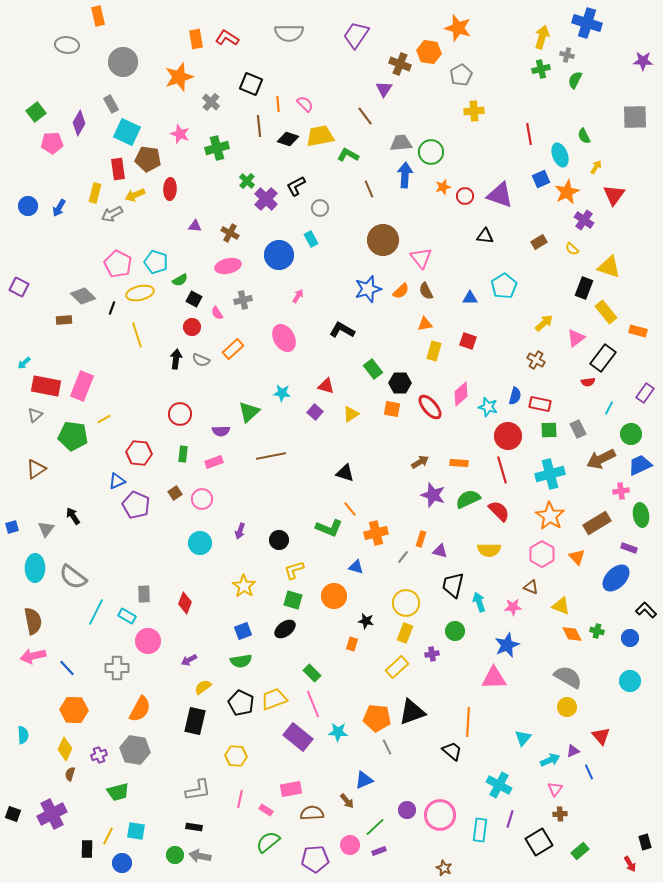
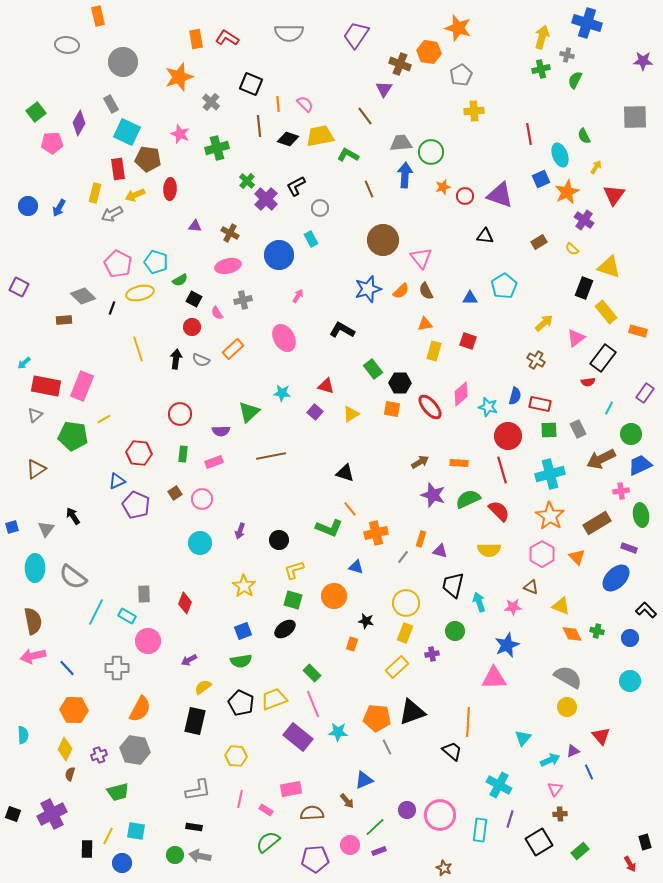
yellow line at (137, 335): moved 1 px right, 14 px down
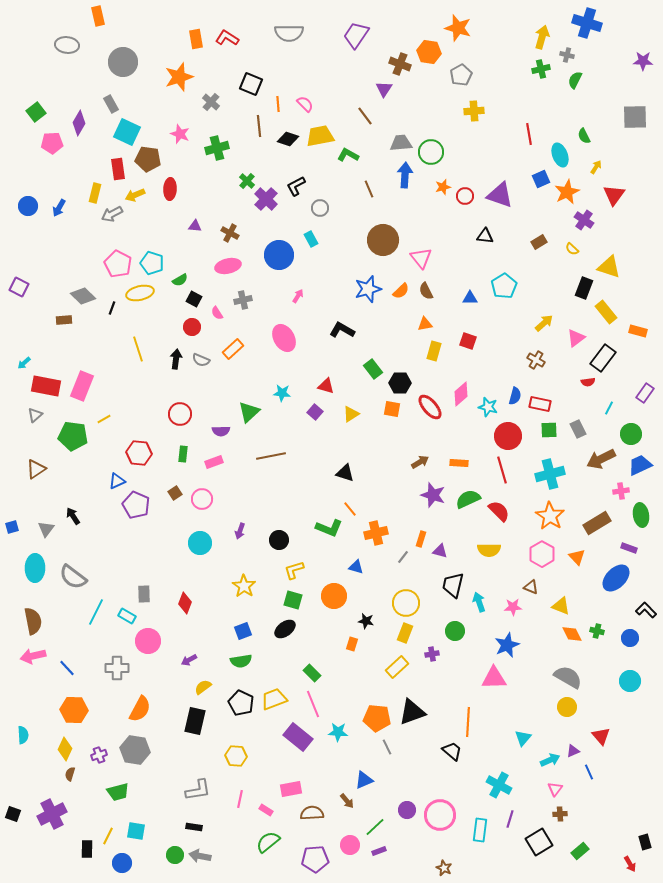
cyan pentagon at (156, 262): moved 4 px left, 1 px down
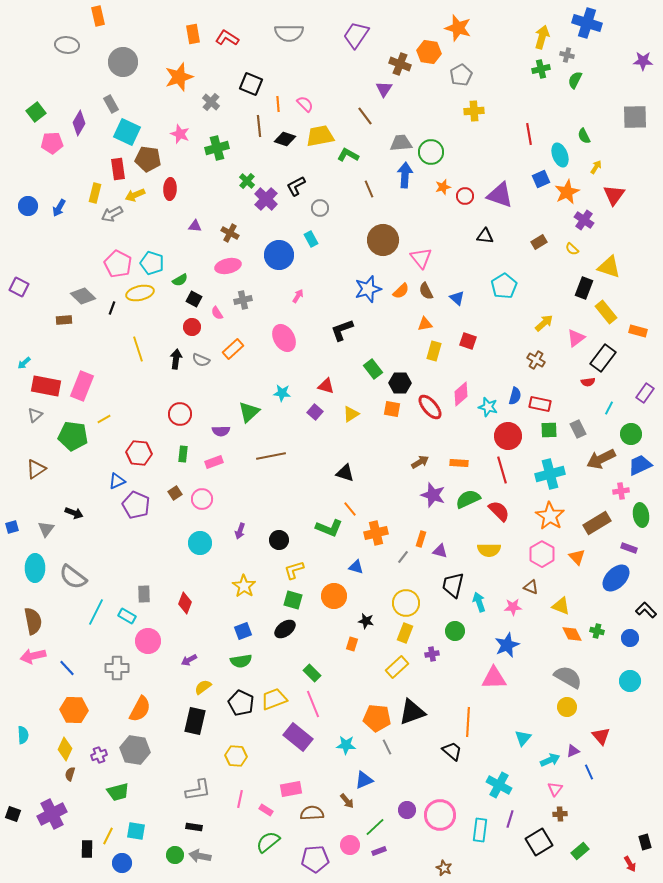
orange rectangle at (196, 39): moved 3 px left, 5 px up
black diamond at (288, 139): moved 3 px left
blue triangle at (470, 298): moved 13 px left; rotated 42 degrees clockwise
black L-shape at (342, 330): rotated 50 degrees counterclockwise
black arrow at (73, 516): moved 1 px right, 3 px up; rotated 144 degrees clockwise
cyan star at (338, 732): moved 8 px right, 13 px down
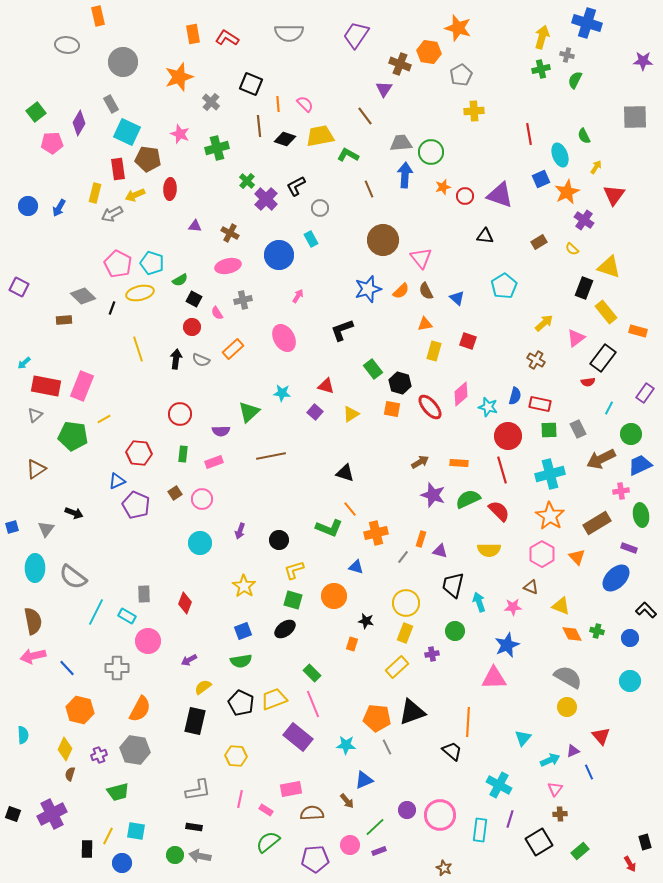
black hexagon at (400, 383): rotated 15 degrees clockwise
orange hexagon at (74, 710): moved 6 px right; rotated 12 degrees clockwise
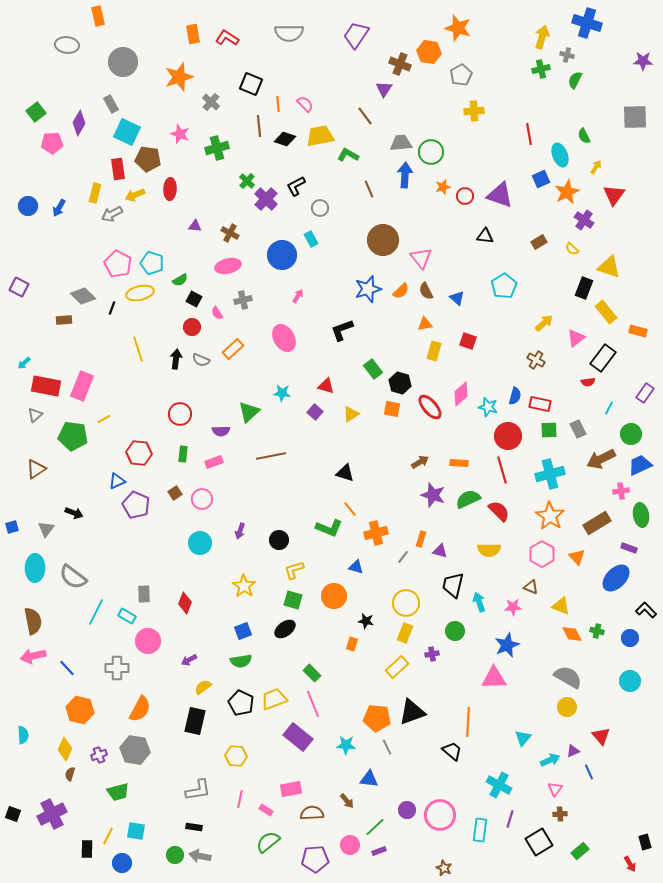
blue circle at (279, 255): moved 3 px right
blue triangle at (364, 780): moved 5 px right, 1 px up; rotated 30 degrees clockwise
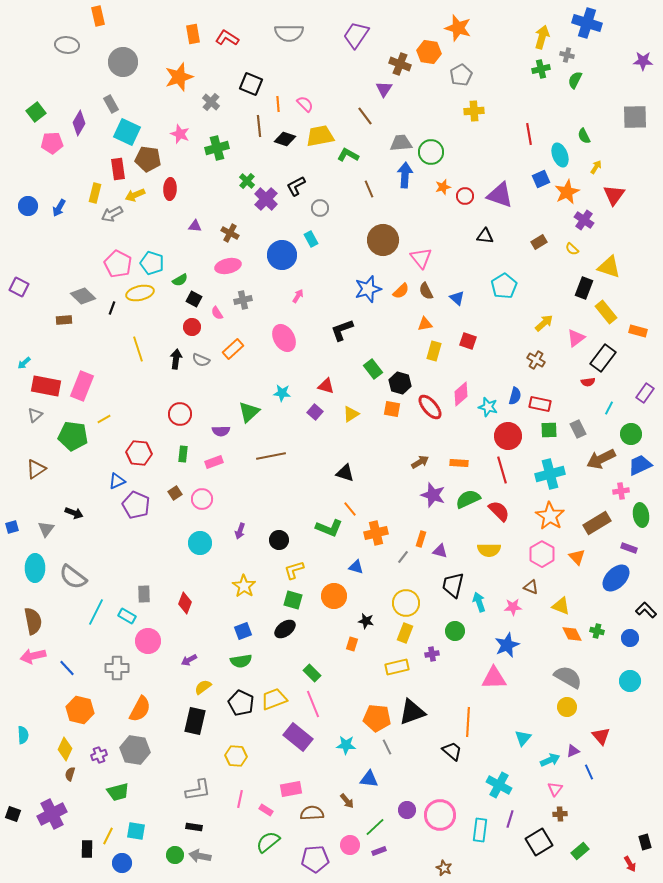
yellow rectangle at (397, 667): rotated 30 degrees clockwise
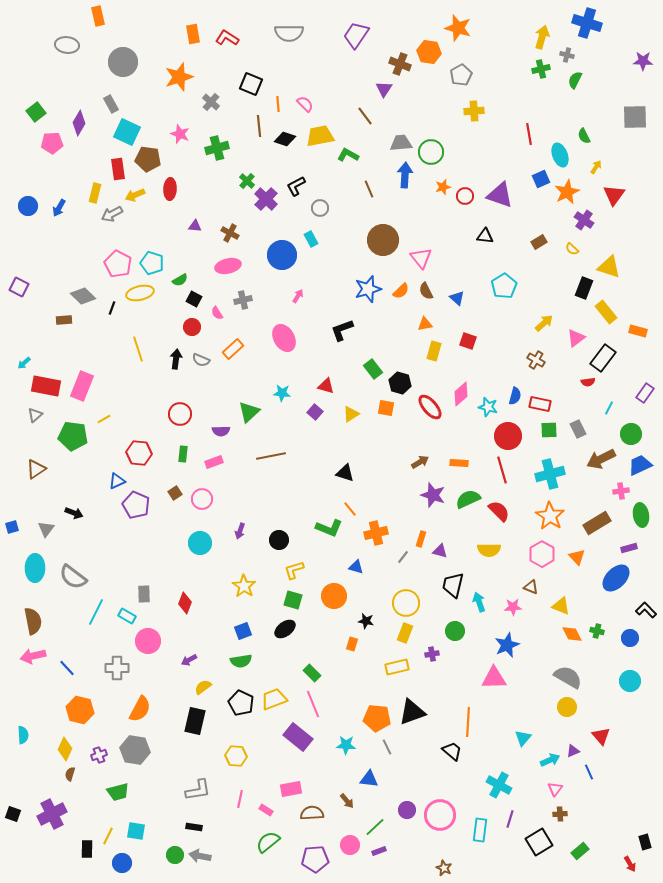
orange square at (392, 409): moved 6 px left, 1 px up
purple rectangle at (629, 548): rotated 35 degrees counterclockwise
